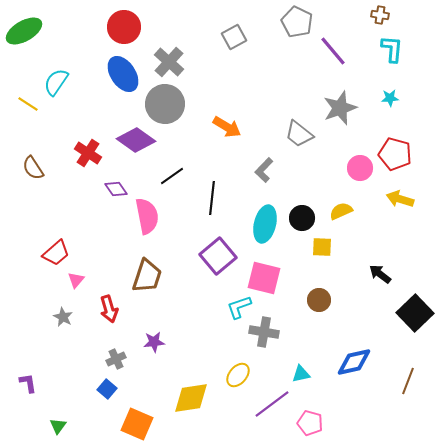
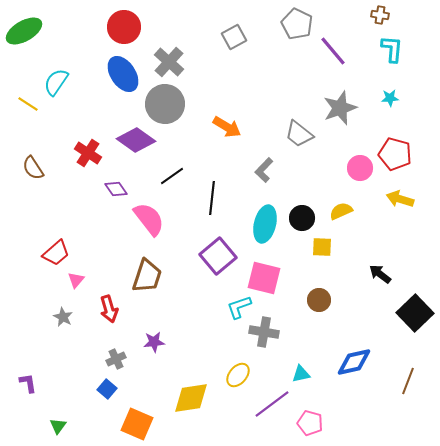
gray pentagon at (297, 22): moved 2 px down
pink semicircle at (147, 216): moved 2 px right, 3 px down; rotated 27 degrees counterclockwise
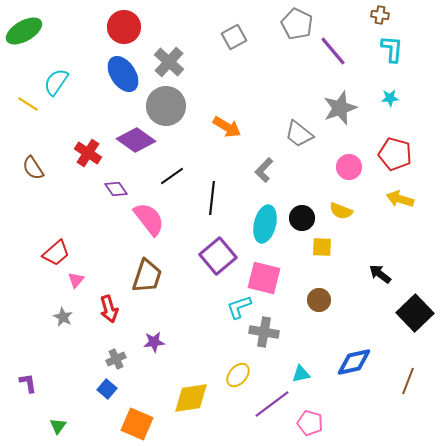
gray circle at (165, 104): moved 1 px right, 2 px down
pink circle at (360, 168): moved 11 px left, 1 px up
yellow semicircle at (341, 211): rotated 135 degrees counterclockwise
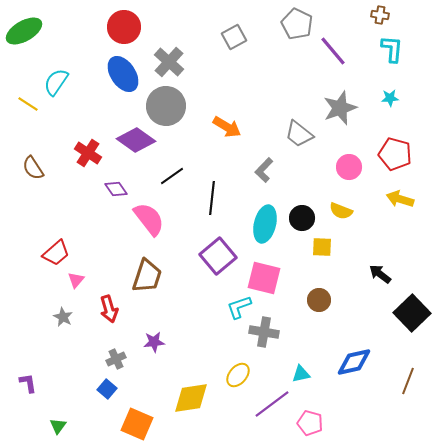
black square at (415, 313): moved 3 px left
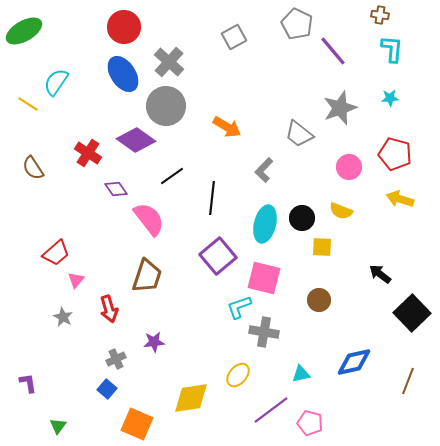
purple line at (272, 404): moved 1 px left, 6 px down
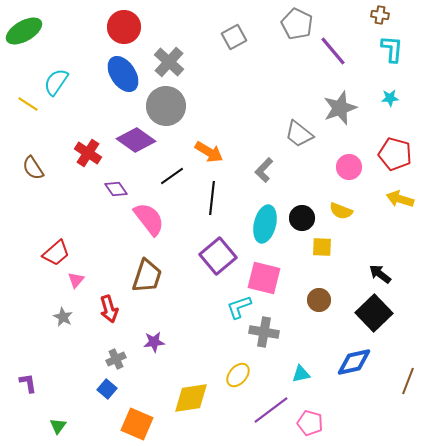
orange arrow at (227, 127): moved 18 px left, 25 px down
black square at (412, 313): moved 38 px left
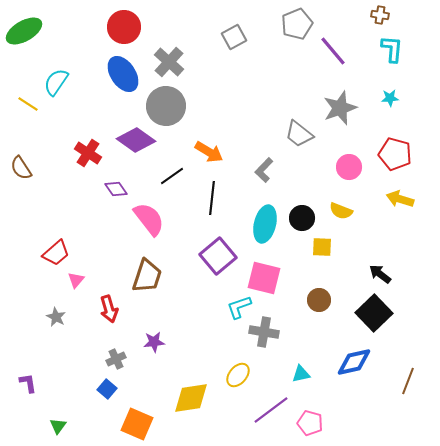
gray pentagon at (297, 24): rotated 24 degrees clockwise
brown semicircle at (33, 168): moved 12 px left
gray star at (63, 317): moved 7 px left
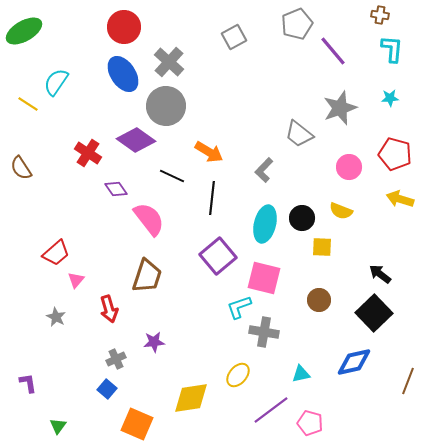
black line at (172, 176): rotated 60 degrees clockwise
